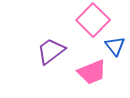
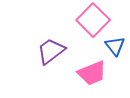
pink trapezoid: moved 1 px down
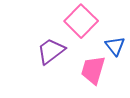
pink square: moved 12 px left, 1 px down
pink trapezoid: moved 1 px right, 3 px up; rotated 128 degrees clockwise
